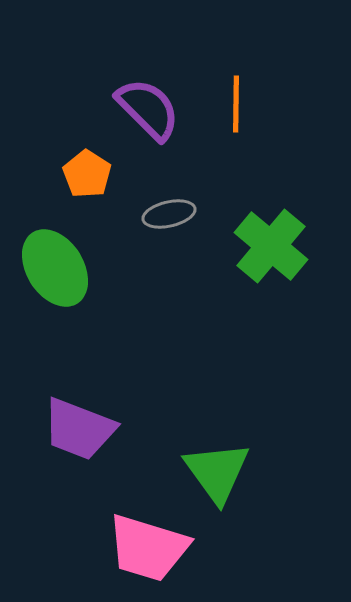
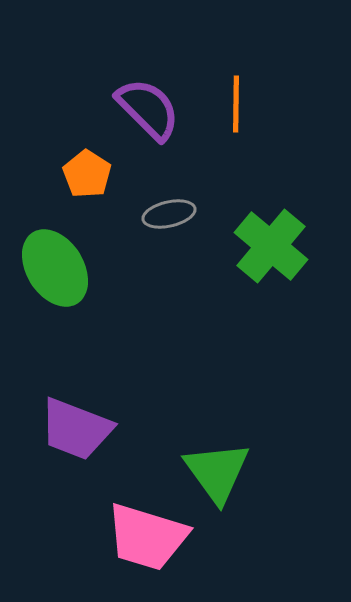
purple trapezoid: moved 3 px left
pink trapezoid: moved 1 px left, 11 px up
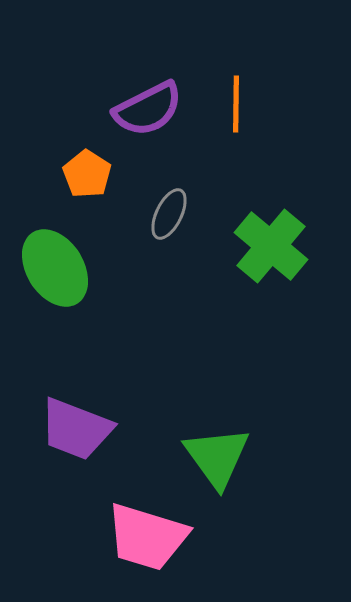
purple semicircle: rotated 108 degrees clockwise
gray ellipse: rotated 51 degrees counterclockwise
green triangle: moved 15 px up
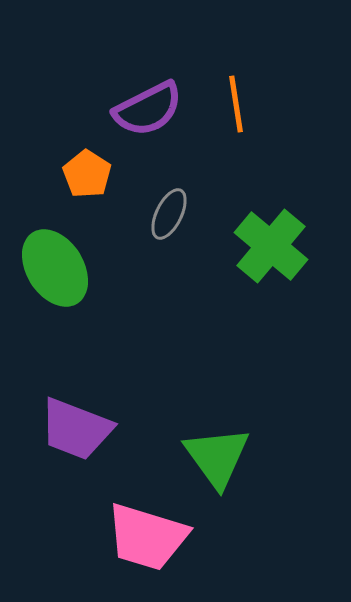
orange line: rotated 10 degrees counterclockwise
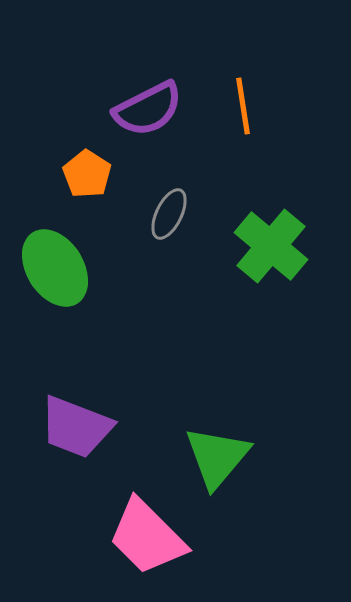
orange line: moved 7 px right, 2 px down
purple trapezoid: moved 2 px up
green triangle: rotated 16 degrees clockwise
pink trapezoid: rotated 28 degrees clockwise
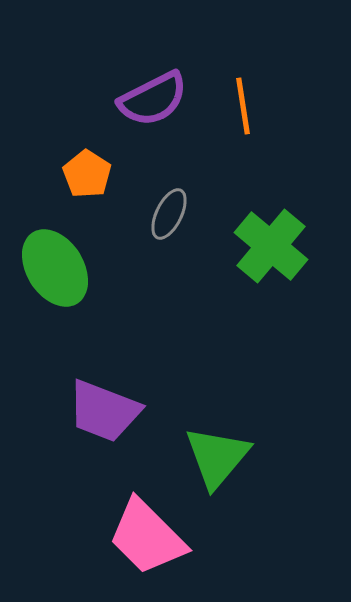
purple semicircle: moved 5 px right, 10 px up
purple trapezoid: moved 28 px right, 16 px up
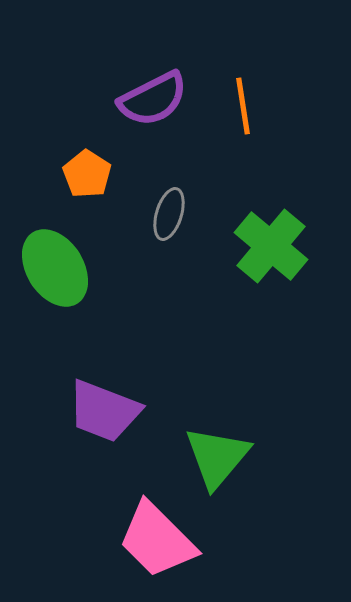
gray ellipse: rotated 9 degrees counterclockwise
pink trapezoid: moved 10 px right, 3 px down
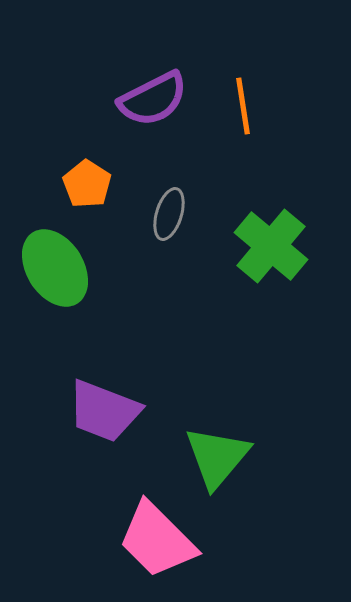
orange pentagon: moved 10 px down
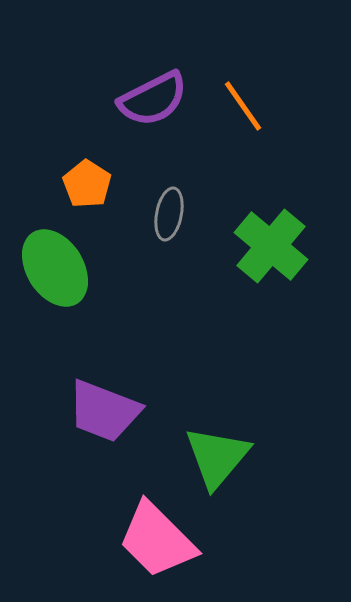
orange line: rotated 26 degrees counterclockwise
gray ellipse: rotated 6 degrees counterclockwise
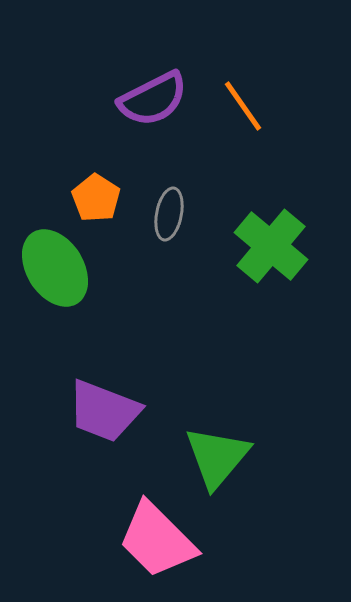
orange pentagon: moved 9 px right, 14 px down
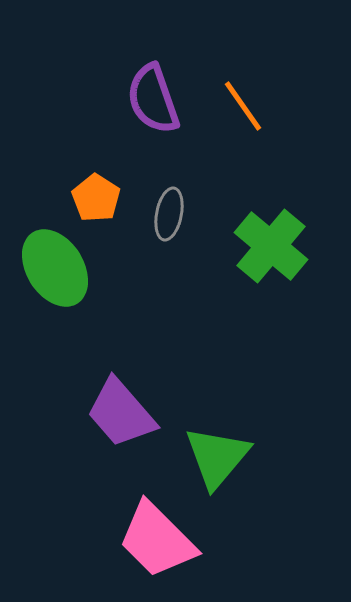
purple semicircle: rotated 98 degrees clockwise
purple trapezoid: moved 17 px right, 2 px down; rotated 28 degrees clockwise
